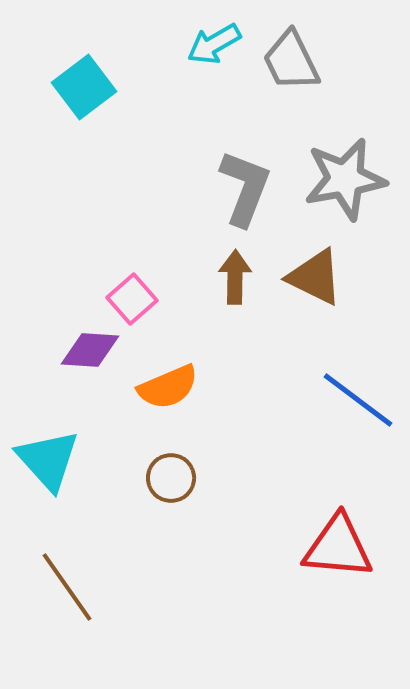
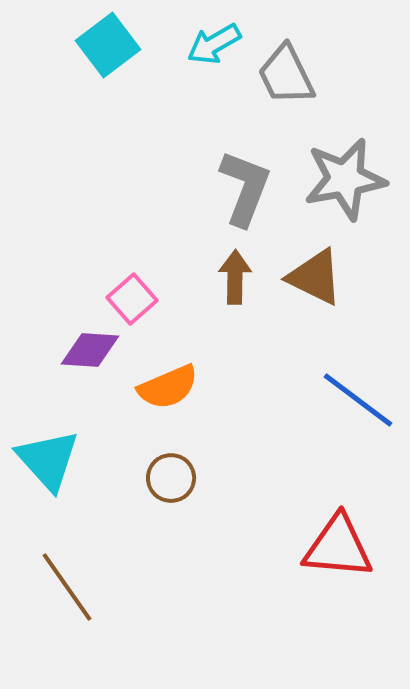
gray trapezoid: moved 5 px left, 14 px down
cyan square: moved 24 px right, 42 px up
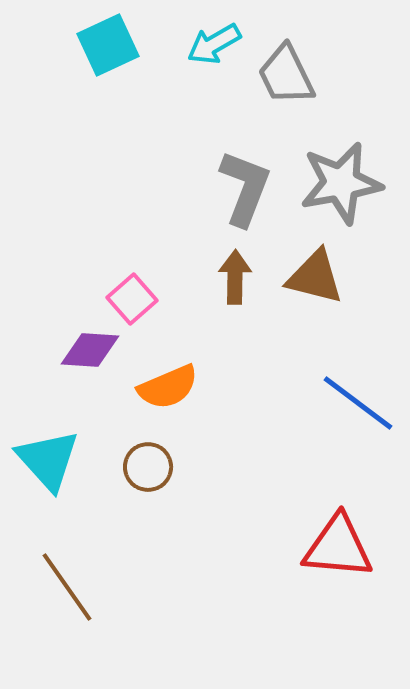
cyan square: rotated 12 degrees clockwise
gray star: moved 4 px left, 4 px down
brown triangle: rotated 12 degrees counterclockwise
blue line: moved 3 px down
brown circle: moved 23 px left, 11 px up
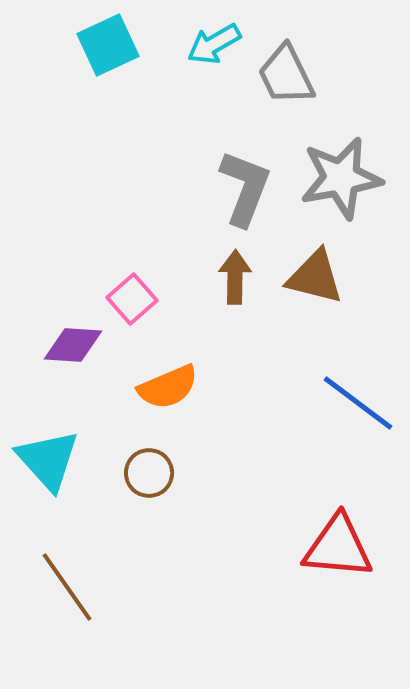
gray star: moved 5 px up
purple diamond: moved 17 px left, 5 px up
brown circle: moved 1 px right, 6 px down
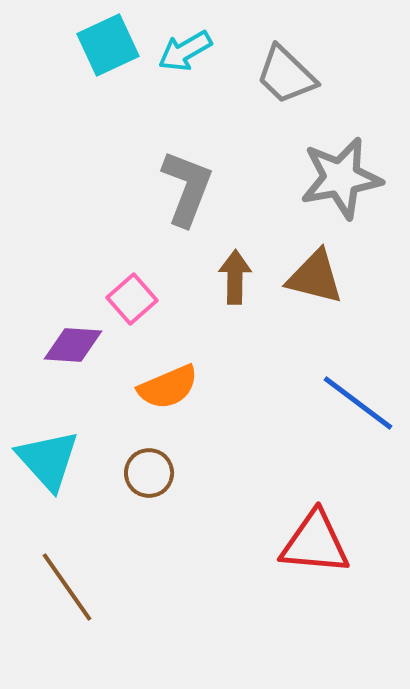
cyan arrow: moved 29 px left, 7 px down
gray trapezoid: rotated 20 degrees counterclockwise
gray L-shape: moved 58 px left
red triangle: moved 23 px left, 4 px up
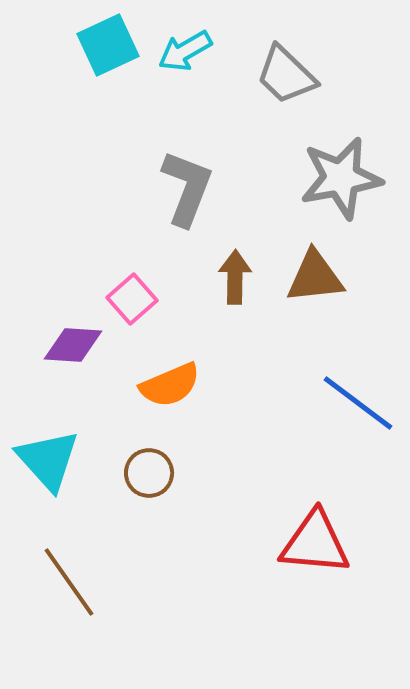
brown triangle: rotated 20 degrees counterclockwise
orange semicircle: moved 2 px right, 2 px up
brown line: moved 2 px right, 5 px up
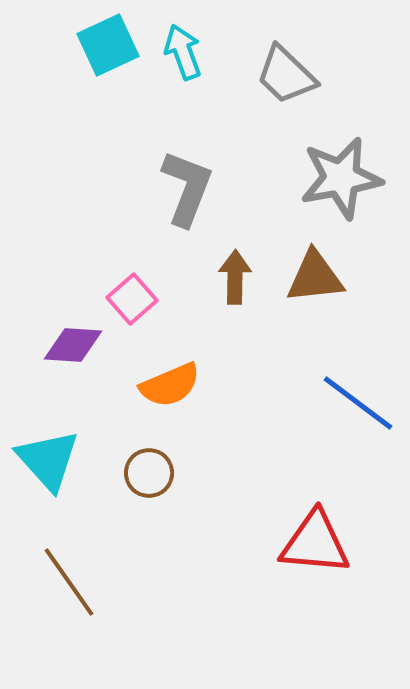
cyan arrow: moved 2 px left, 1 px down; rotated 100 degrees clockwise
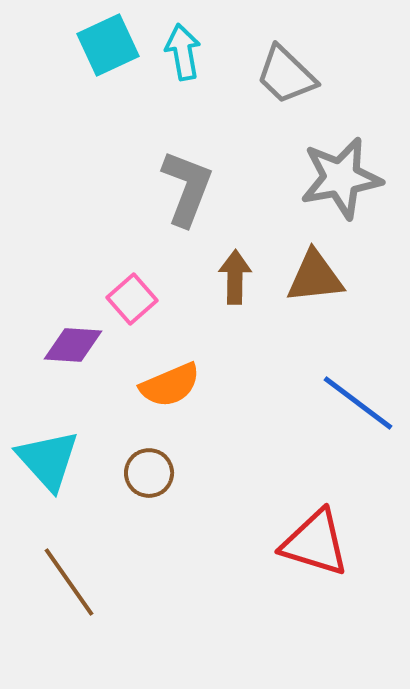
cyan arrow: rotated 10 degrees clockwise
red triangle: rotated 12 degrees clockwise
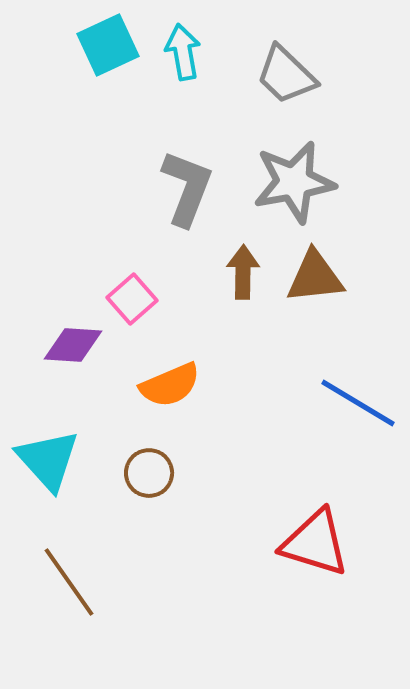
gray star: moved 47 px left, 4 px down
brown arrow: moved 8 px right, 5 px up
blue line: rotated 6 degrees counterclockwise
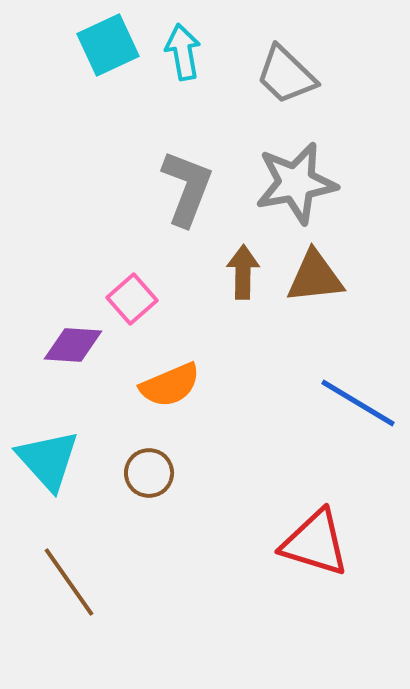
gray star: moved 2 px right, 1 px down
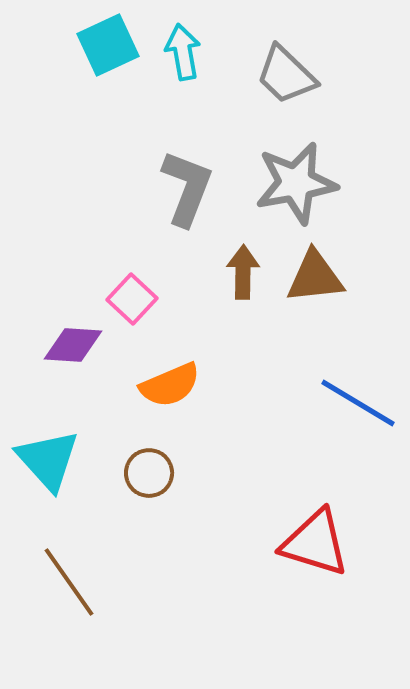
pink square: rotated 6 degrees counterclockwise
